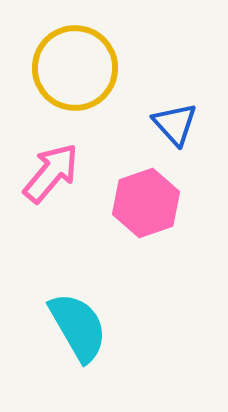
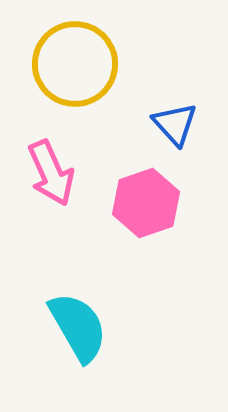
yellow circle: moved 4 px up
pink arrow: rotated 116 degrees clockwise
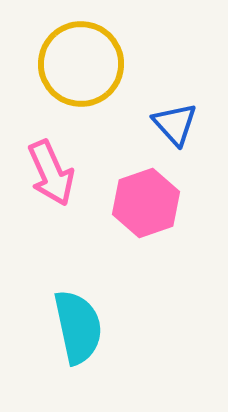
yellow circle: moved 6 px right
cyan semicircle: rotated 18 degrees clockwise
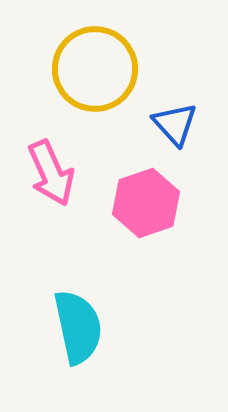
yellow circle: moved 14 px right, 5 px down
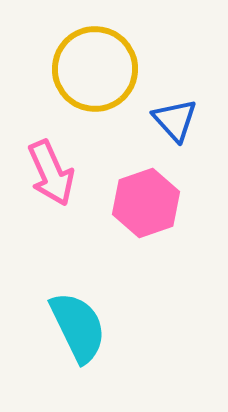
blue triangle: moved 4 px up
cyan semicircle: rotated 14 degrees counterclockwise
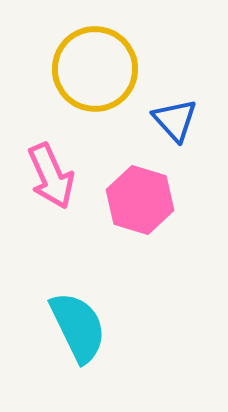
pink arrow: moved 3 px down
pink hexagon: moved 6 px left, 3 px up; rotated 24 degrees counterclockwise
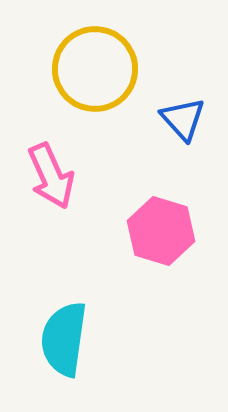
blue triangle: moved 8 px right, 1 px up
pink hexagon: moved 21 px right, 31 px down
cyan semicircle: moved 14 px left, 12 px down; rotated 146 degrees counterclockwise
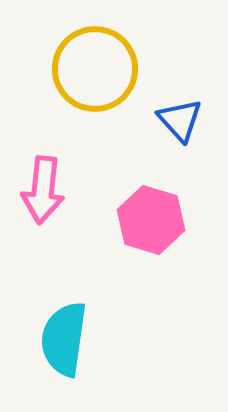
blue triangle: moved 3 px left, 1 px down
pink arrow: moved 8 px left, 14 px down; rotated 30 degrees clockwise
pink hexagon: moved 10 px left, 11 px up
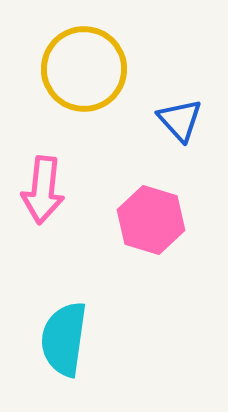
yellow circle: moved 11 px left
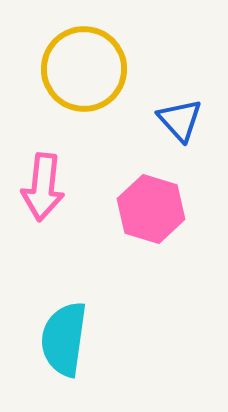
pink arrow: moved 3 px up
pink hexagon: moved 11 px up
